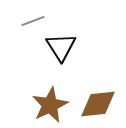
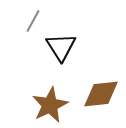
gray line: rotated 40 degrees counterclockwise
brown diamond: moved 3 px right, 10 px up
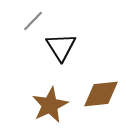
gray line: rotated 15 degrees clockwise
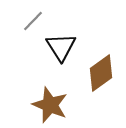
brown diamond: moved 21 px up; rotated 30 degrees counterclockwise
brown star: rotated 24 degrees counterclockwise
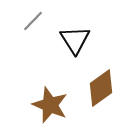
black triangle: moved 14 px right, 7 px up
brown diamond: moved 15 px down
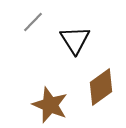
gray line: moved 1 px down
brown diamond: moved 1 px up
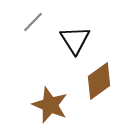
brown diamond: moved 2 px left, 6 px up
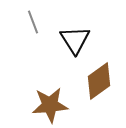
gray line: rotated 65 degrees counterclockwise
brown star: rotated 27 degrees counterclockwise
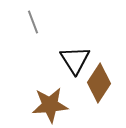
black triangle: moved 20 px down
brown diamond: moved 2 px down; rotated 21 degrees counterclockwise
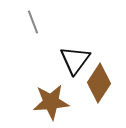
black triangle: rotated 8 degrees clockwise
brown star: moved 1 px right, 3 px up
